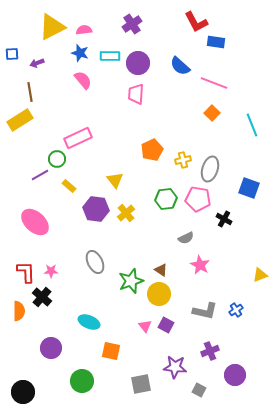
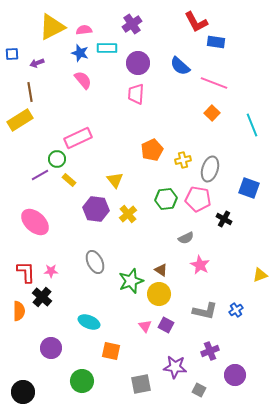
cyan rectangle at (110, 56): moved 3 px left, 8 px up
yellow rectangle at (69, 186): moved 6 px up
yellow cross at (126, 213): moved 2 px right, 1 px down
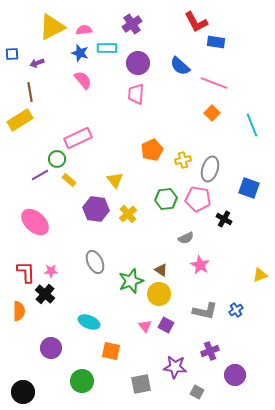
black cross at (42, 297): moved 3 px right, 3 px up
gray square at (199, 390): moved 2 px left, 2 px down
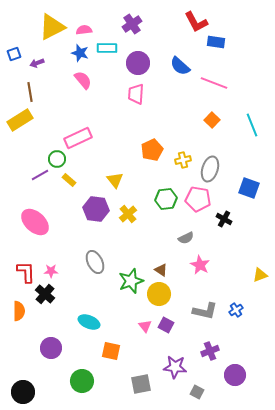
blue square at (12, 54): moved 2 px right; rotated 16 degrees counterclockwise
orange square at (212, 113): moved 7 px down
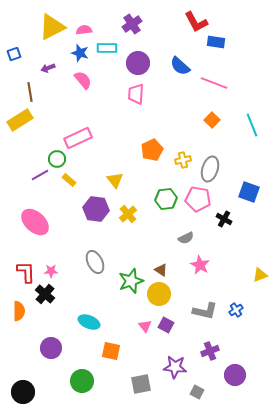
purple arrow at (37, 63): moved 11 px right, 5 px down
blue square at (249, 188): moved 4 px down
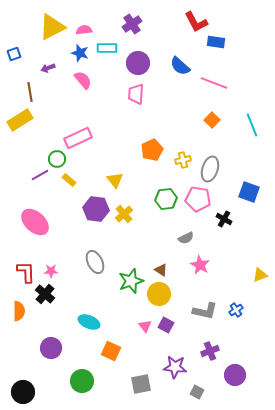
yellow cross at (128, 214): moved 4 px left
orange square at (111, 351): rotated 12 degrees clockwise
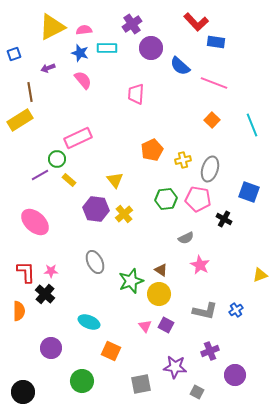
red L-shape at (196, 22): rotated 15 degrees counterclockwise
purple circle at (138, 63): moved 13 px right, 15 px up
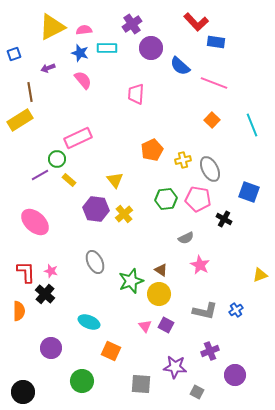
gray ellipse at (210, 169): rotated 45 degrees counterclockwise
pink star at (51, 271): rotated 16 degrees clockwise
gray square at (141, 384): rotated 15 degrees clockwise
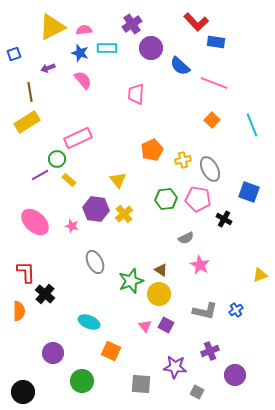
yellow rectangle at (20, 120): moved 7 px right, 2 px down
yellow triangle at (115, 180): moved 3 px right
pink star at (51, 271): moved 21 px right, 45 px up
purple circle at (51, 348): moved 2 px right, 5 px down
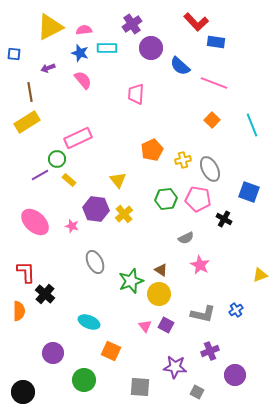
yellow triangle at (52, 27): moved 2 px left
blue square at (14, 54): rotated 24 degrees clockwise
gray L-shape at (205, 311): moved 2 px left, 3 px down
green circle at (82, 381): moved 2 px right, 1 px up
gray square at (141, 384): moved 1 px left, 3 px down
